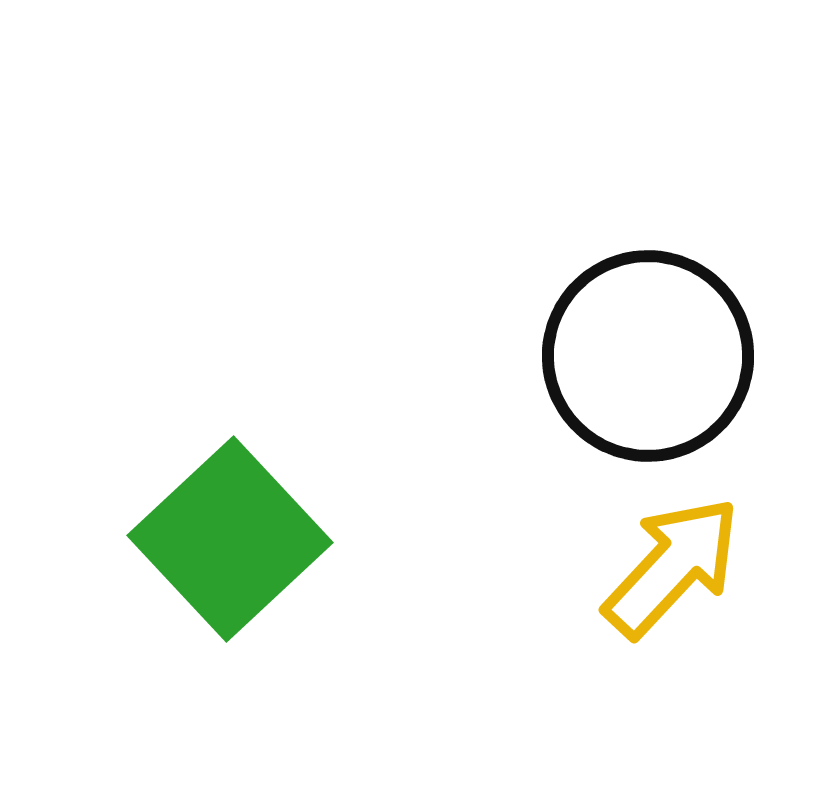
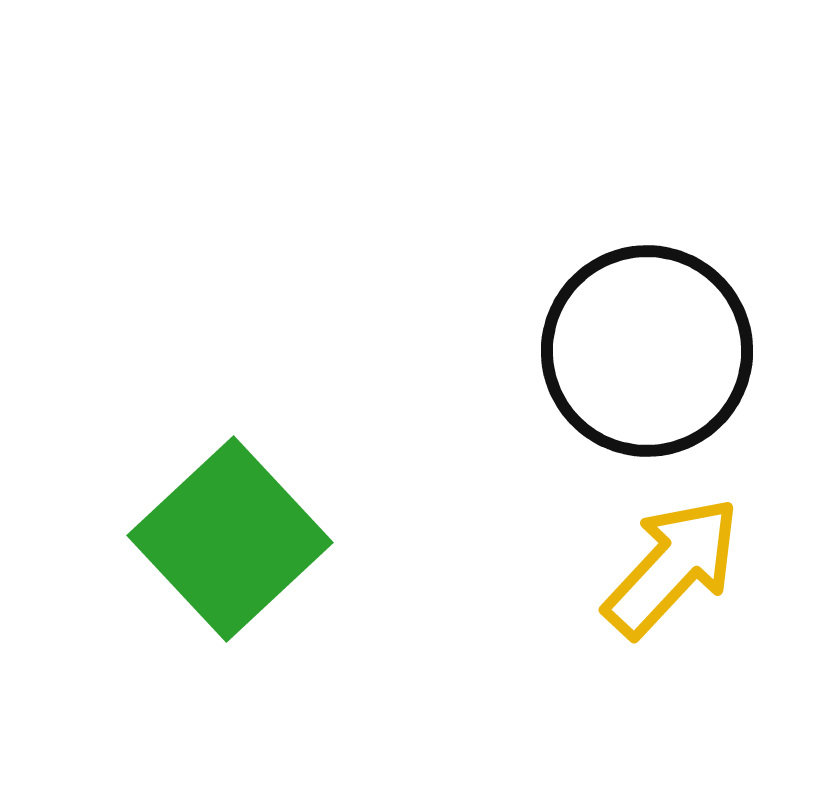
black circle: moved 1 px left, 5 px up
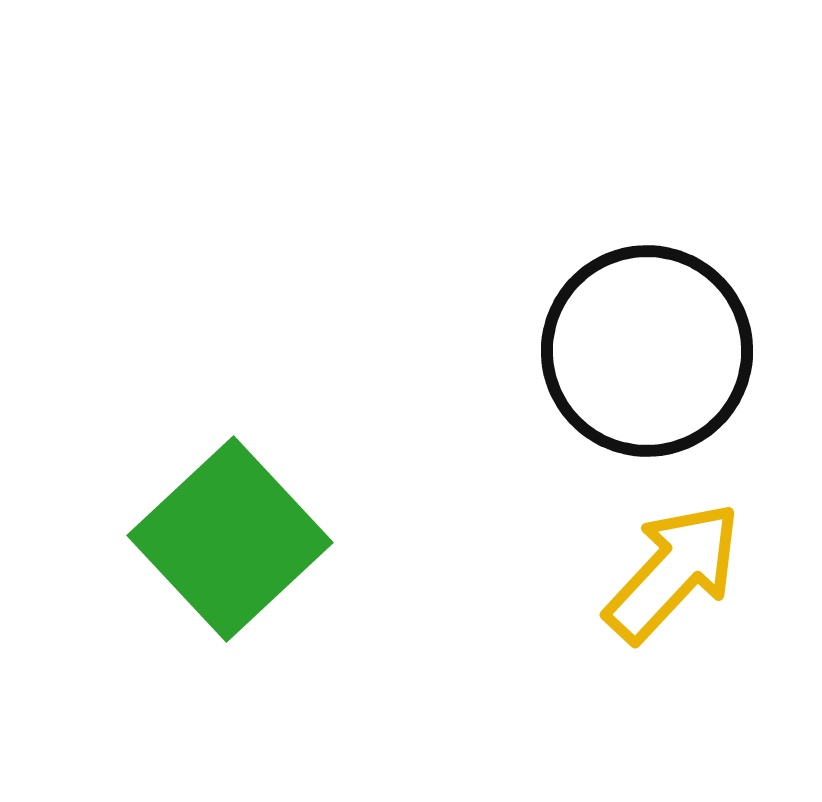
yellow arrow: moved 1 px right, 5 px down
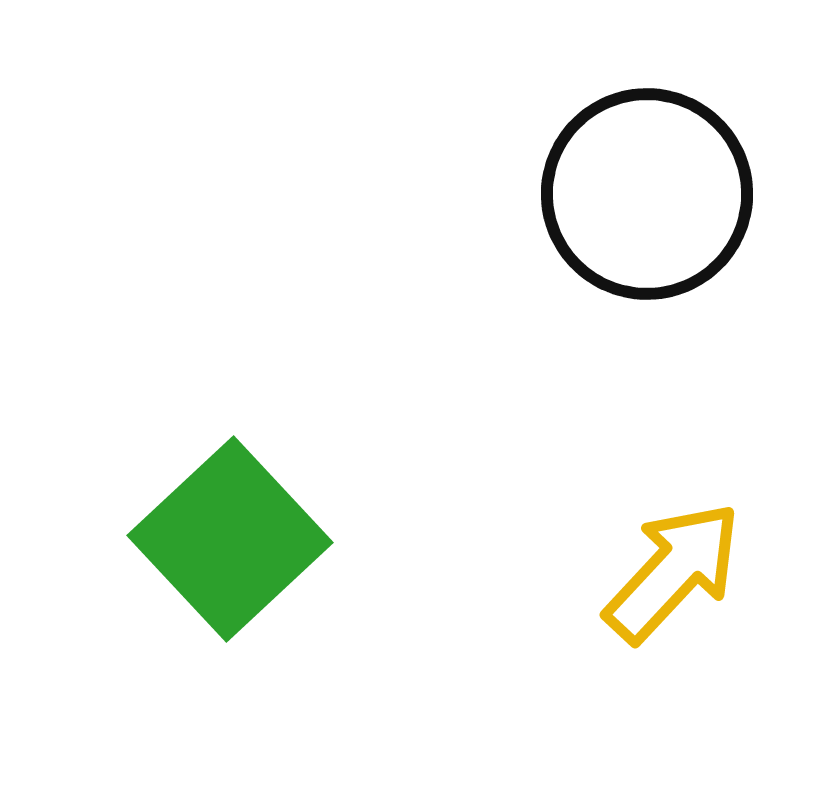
black circle: moved 157 px up
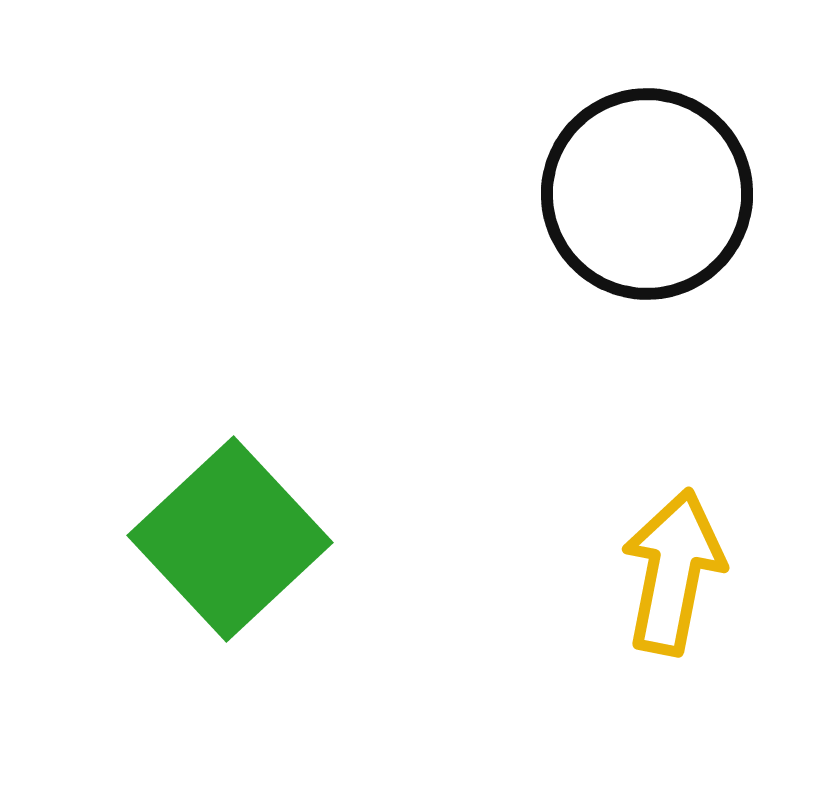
yellow arrow: rotated 32 degrees counterclockwise
